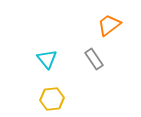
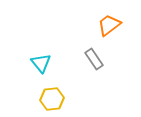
cyan triangle: moved 6 px left, 4 px down
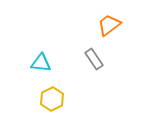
cyan triangle: rotated 45 degrees counterclockwise
yellow hexagon: rotated 20 degrees counterclockwise
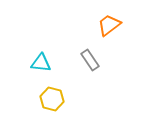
gray rectangle: moved 4 px left, 1 px down
yellow hexagon: rotated 20 degrees counterclockwise
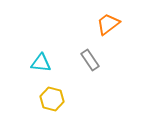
orange trapezoid: moved 1 px left, 1 px up
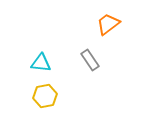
yellow hexagon: moved 7 px left, 3 px up; rotated 25 degrees counterclockwise
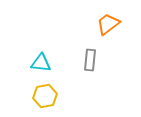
gray rectangle: rotated 40 degrees clockwise
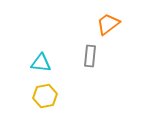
gray rectangle: moved 4 px up
